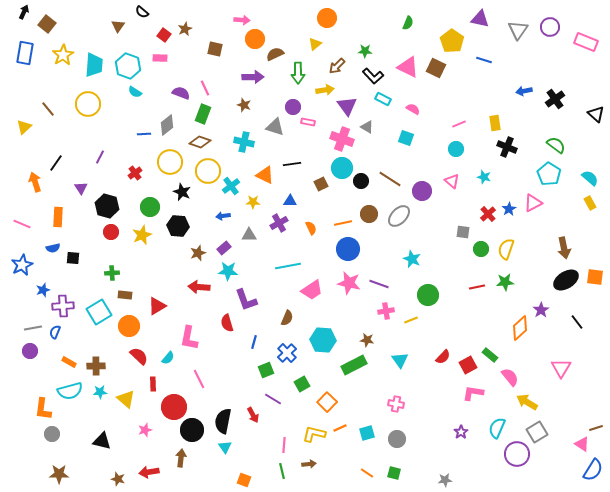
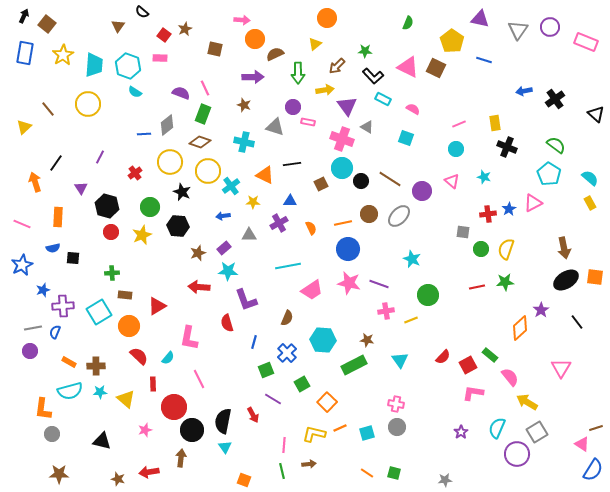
black arrow at (24, 12): moved 4 px down
red cross at (488, 214): rotated 35 degrees clockwise
gray circle at (397, 439): moved 12 px up
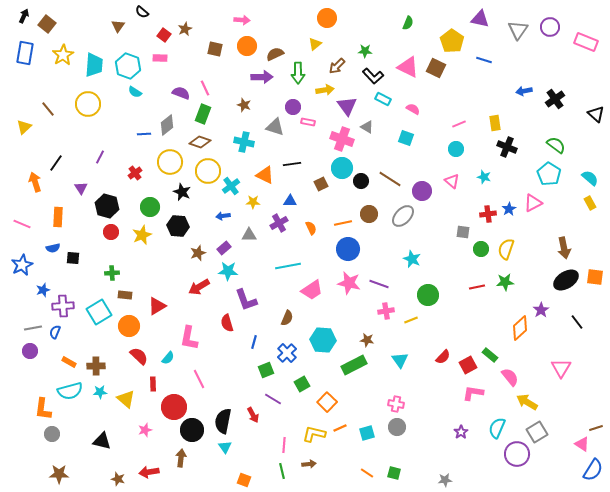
orange circle at (255, 39): moved 8 px left, 7 px down
purple arrow at (253, 77): moved 9 px right
gray ellipse at (399, 216): moved 4 px right
red arrow at (199, 287): rotated 35 degrees counterclockwise
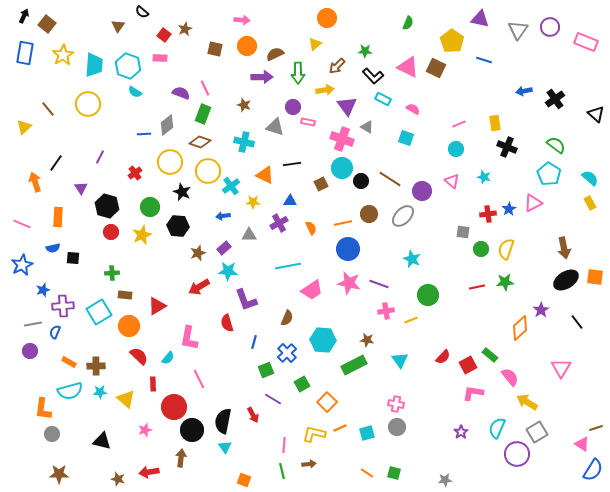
gray line at (33, 328): moved 4 px up
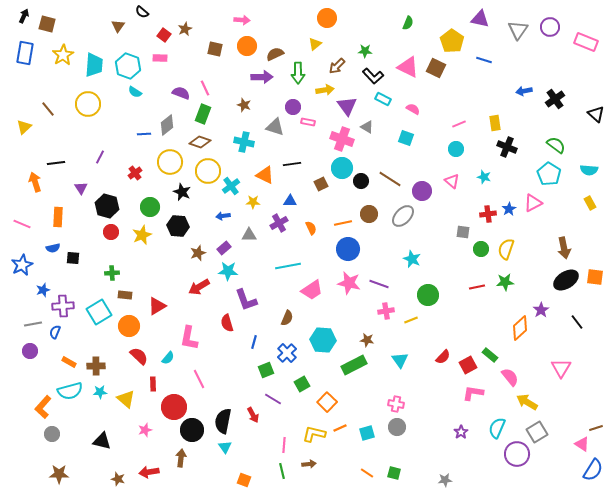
brown square at (47, 24): rotated 24 degrees counterclockwise
black line at (56, 163): rotated 48 degrees clockwise
cyan semicircle at (590, 178): moved 1 px left, 8 px up; rotated 144 degrees clockwise
orange L-shape at (43, 409): moved 2 px up; rotated 35 degrees clockwise
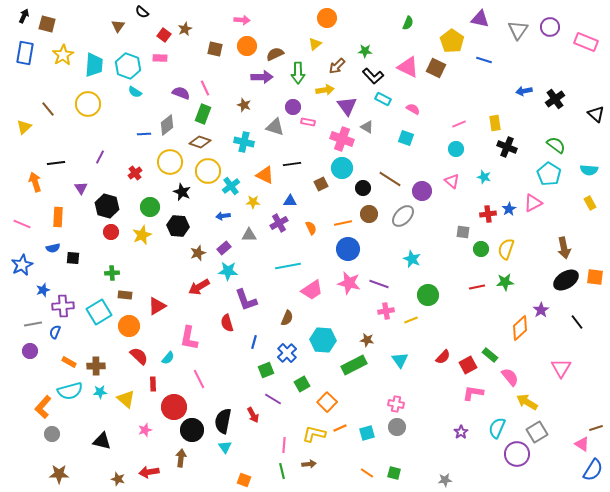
black circle at (361, 181): moved 2 px right, 7 px down
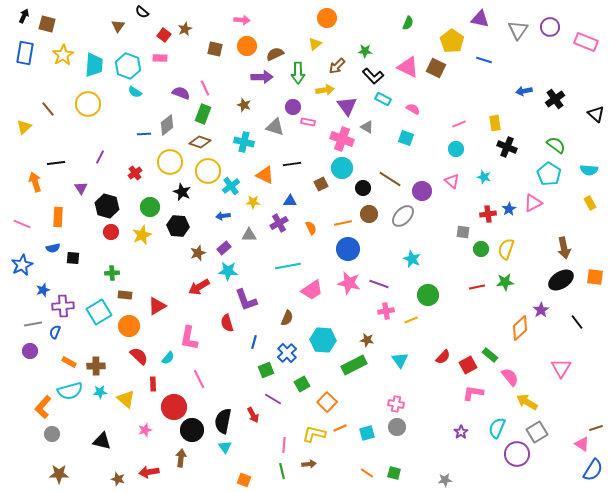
black ellipse at (566, 280): moved 5 px left
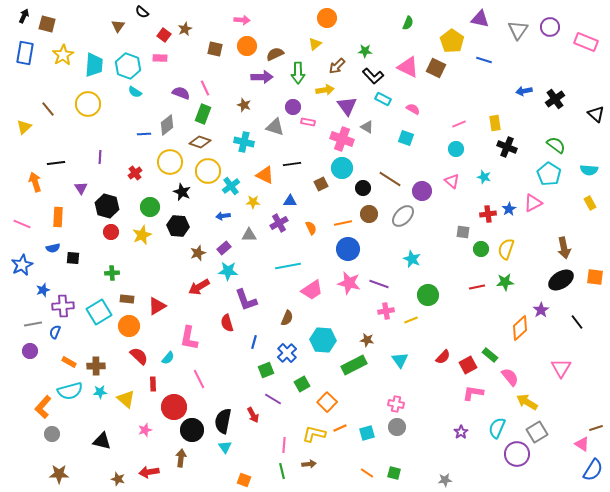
purple line at (100, 157): rotated 24 degrees counterclockwise
brown rectangle at (125, 295): moved 2 px right, 4 px down
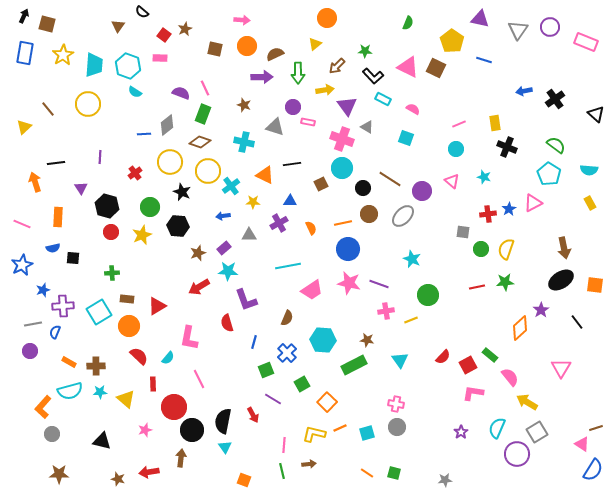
orange square at (595, 277): moved 8 px down
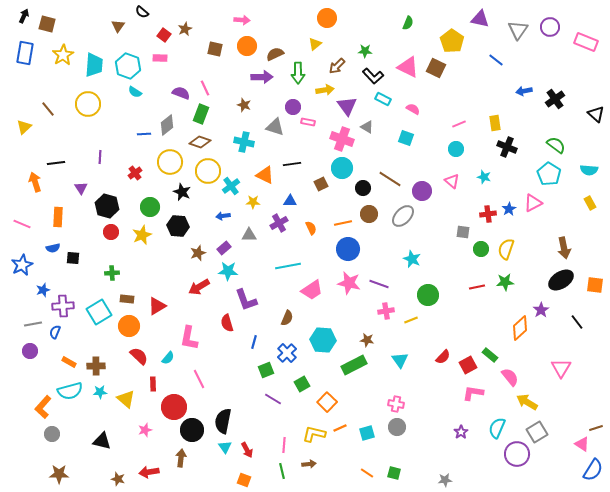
blue line at (484, 60): moved 12 px right; rotated 21 degrees clockwise
green rectangle at (203, 114): moved 2 px left
red arrow at (253, 415): moved 6 px left, 35 px down
